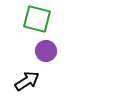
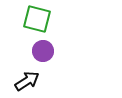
purple circle: moved 3 px left
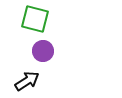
green square: moved 2 px left
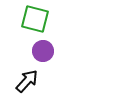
black arrow: rotated 15 degrees counterclockwise
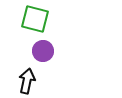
black arrow: rotated 30 degrees counterclockwise
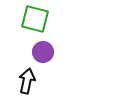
purple circle: moved 1 px down
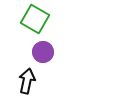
green square: rotated 16 degrees clockwise
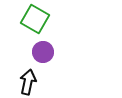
black arrow: moved 1 px right, 1 px down
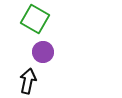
black arrow: moved 1 px up
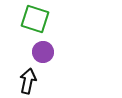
green square: rotated 12 degrees counterclockwise
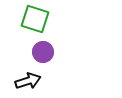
black arrow: rotated 60 degrees clockwise
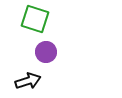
purple circle: moved 3 px right
